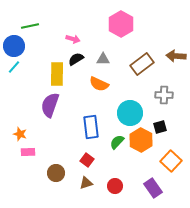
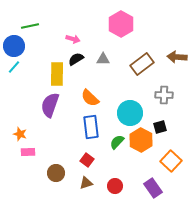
brown arrow: moved 1 px right, 1 px down
orange semicircle: moved 9 px left, 14 px down; rotated 18 degrees clockwise
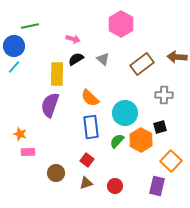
gray triangle: rotated 40 degrees clockwise
cyan circle: moved 5 px left
green semicircle: moved 1 px up
purple rectangle: moved 4 px right, 2 px up; rotated 48 degrees clockwise
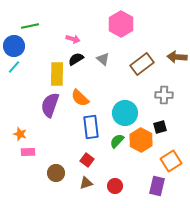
orange semicircle: moved 10 px left
orange square: rotated 15 degrees clockwise
